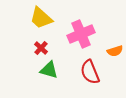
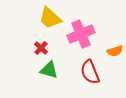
yellow trapezoid: moved 9 px right
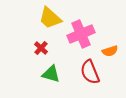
orange semicircle: moved 5 px left
green triangle: moved 2 px right, 4 px down
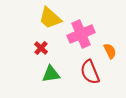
orange semicircle: rotated 98 degrees counterclockwise
green triangle: rotated 24 degrees counterclockwise
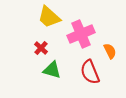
yellow trapezoid: moved 1 px left, 1 px up
green triangle: moved 1 px right, 4 px up; rotated 24 degrees clockwise
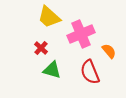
orange semicircle: moved 1 px left; rotated 14 degrees counterclockwise
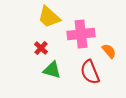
pink cross: rotated 16 degrees clockwise
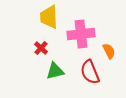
yellow trapezoid: rotated 45 degrees clockwise
orange semicircle: rotated 14 degrees clockwise
green triangle: moved 3 px right, 1 px down; rotated 30 degrees counterclockwise
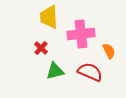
red semicircle: rotated 135 degrees clockwise
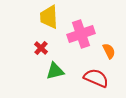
pink cross: rotated 12 degrees counterclockwise
red semicircle: moved 6 px right, 6 px down
